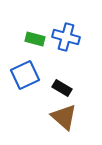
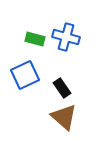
black rectangle: rotated 24 degrees clockwise
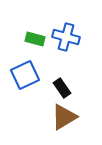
brown triangle: rotated 48 degrees clockwise
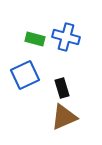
black rectangle: rotated 18 degrees clockwise
brown triangle: rotated 8 degrees clockwise
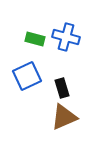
blue square: moved 2 px right, 1 px down
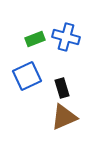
green rectangle: rotated 36 degrees counterclockwise
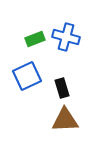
brown triangle: moved 1 px right, 3 px down; rotated 20 degrees clockwise
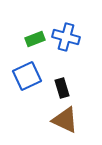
brown triangle: rotated 28 degrees clockwise
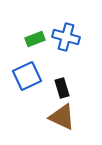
brown triangle: moved 3 px left, 3 px up
